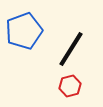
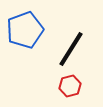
blue pentagon: moved 1 px right, 1 px up
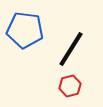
blue pentagon: rotated 27 degrees clockwise
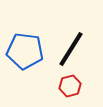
blue pentagon: moved 21 px down
